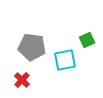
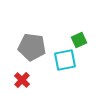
green square: moved 8 px left
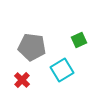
cyan square: moved 3 px left, 10 px down; rotated 20 degrees counterclockwise
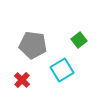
green square: rotated 14 degrees counterclockwise
gray pentagon: moved 1 px right, 2 px up
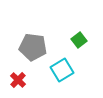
gray pentagon: moved 2 px down
red cross: moved 4 px left
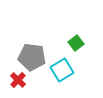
green square: moved 3 px left, 3 px down
gray pentagon: moved 1 px left, 10 px down
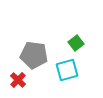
gray pentagon: moved 2 px right, 2 px up
cyan square: moved 5 px right; rotated 15 degrees clockwise
